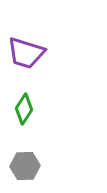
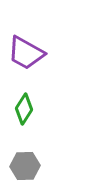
purple trapezoid: rotated 12 degrees clockwise
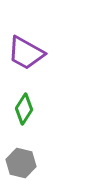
gray hexagon: moved 4 px left, 3 px up; rotated 16 degrees clockwise
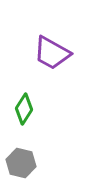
purple trapezoid: moved 26 px right
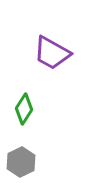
gray hexagon: moved 1 px up; rotated 20 degrees clockwise
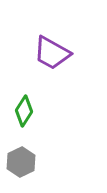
green diamond: moved 2 px down
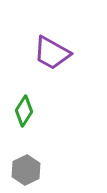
gray hexagon: moved 5 px right, 8 px down
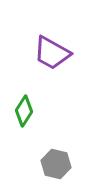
gray hexagon: moved 30 px right, 6 px up; rotated 20 degrees counterclockwise
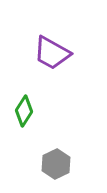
gray hexagon: rotated 20 degrees clockwise
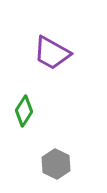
gray hexagon: rotated 8 degrees counterclockwise
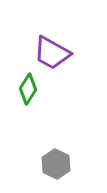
green diamond: moved 4 px right, 22 px up
